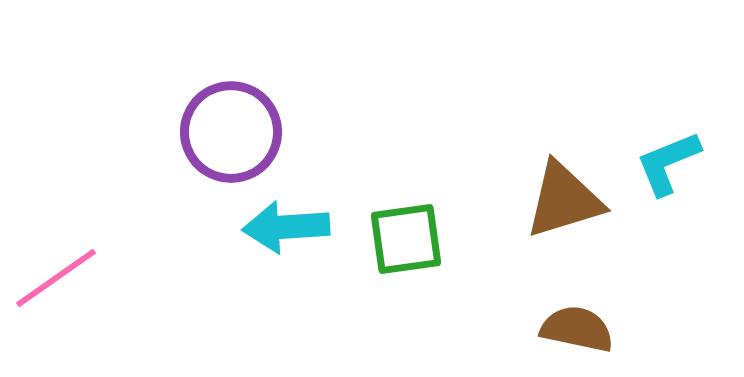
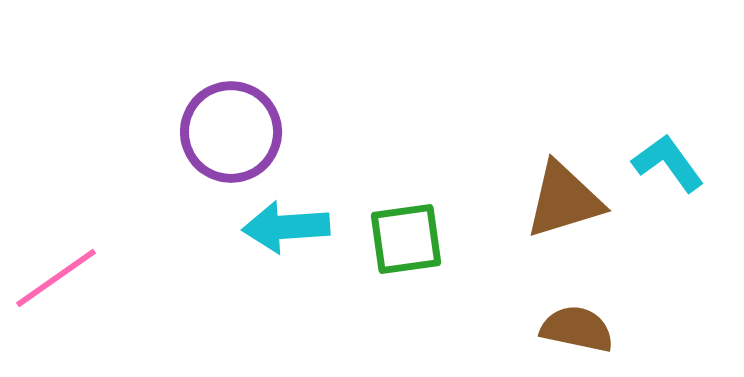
cyan L-shape: rotated 76 degrees clockwise
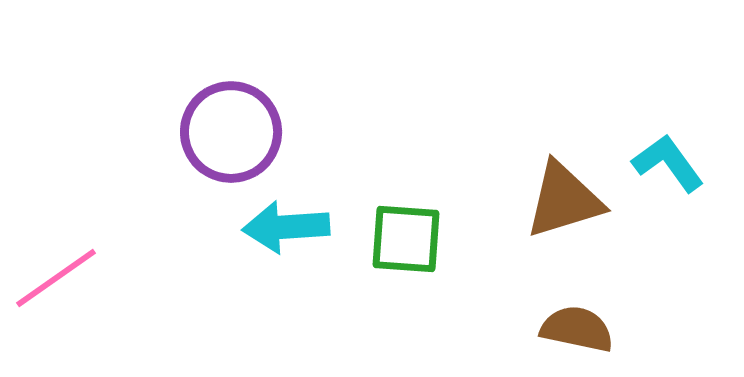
green square: rotated 12 degrees clockwise
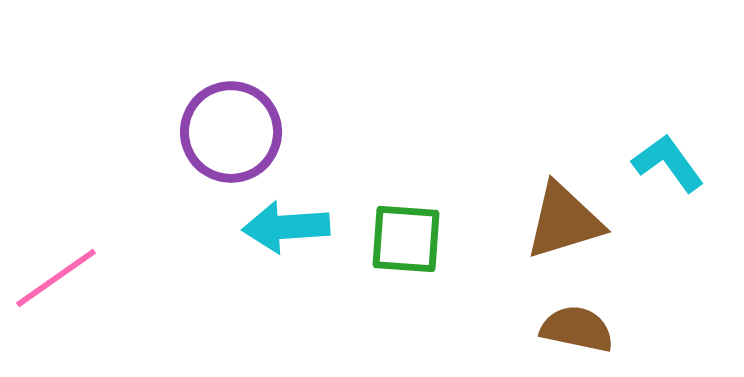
brown triangle: moved 21 px down
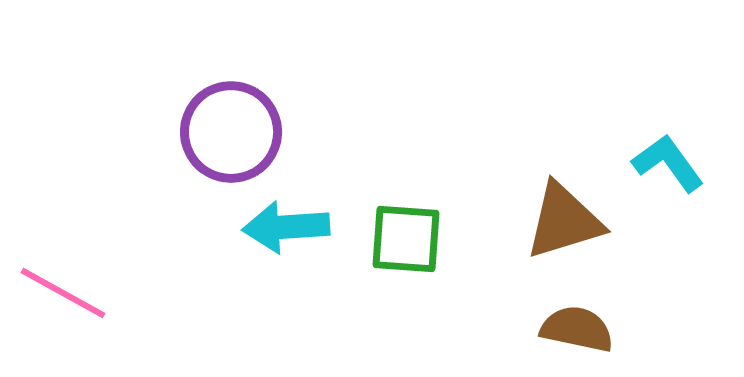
pink line: moved 7 px right, 15 px down; rotated 64 degrees clockwise
